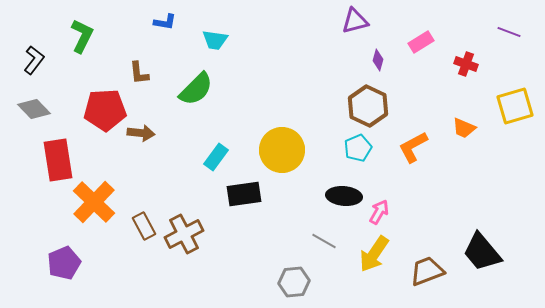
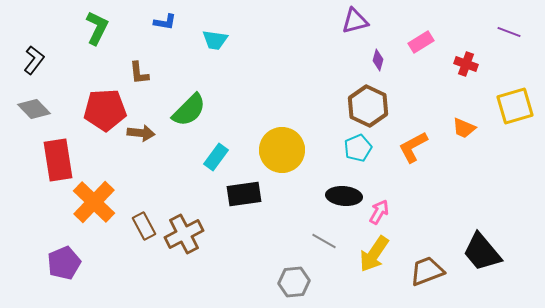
green L-shape: moved 15 px right, 8 px up
green semicircle: moved 7 px left, 21 px down
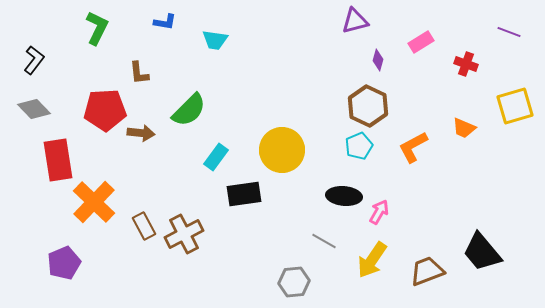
cyan pentagon: moved 1 px right, 2 px up
yellow arrow: moved 2 px left, 6 px down
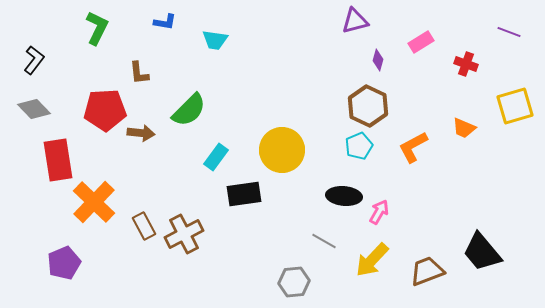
yellow arrow: rotated 9 degrees clockwise
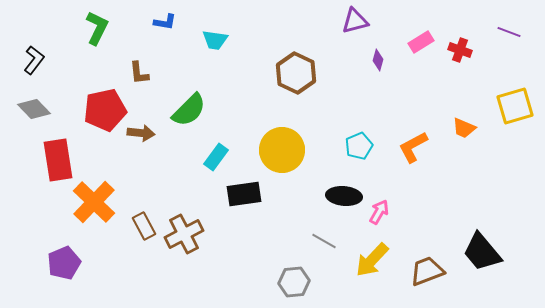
red cross: moved 6 px left, 14 px up
brown hexagon: moved 72 px left, 33 px up
red pentagon: rotated 9 degrees counterclockwise
